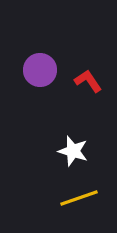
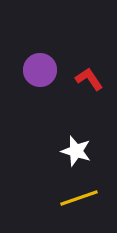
red L-shape: moved 1 px right, 2 px up
white star: moved 3 px right
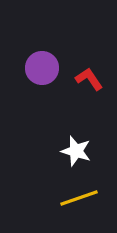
purple circle: moved 2 px right, 2 px up
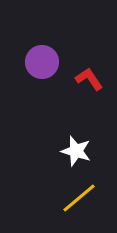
purple circle: moved 6 px up
yellow line: rotated 21 degrees counterclockwise
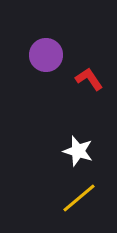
purple circle: moved 4 px right, 7 px up
white star: moved 2 px right
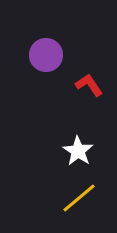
red L-shape: moved 6 px down
white star: rotated 16 degrees clockwise
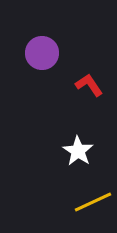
purple circle: moved 4 px left, 2 px up
yellow line: moved 14 px right, 4 px down; rotated 15 degrees clockwise
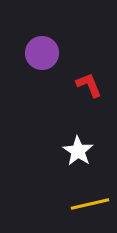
red L-shape: rotated 12 degrees clockwise
yellow line: moved 3 px left, 2 px down; rotated 12 degrees clockwise
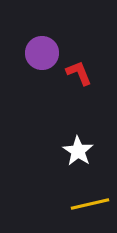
red L-shape: moved 10 px left, 12 px up
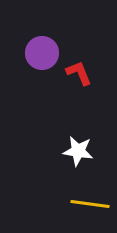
white star: rotated 24 degrees counterclockwise
yellow line: rotated 21 degrees clockwise
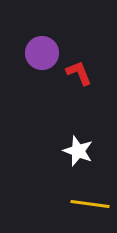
white star: rotated 12 degrees clockwise
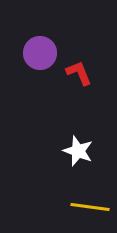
purple circle: moved 2 px left
yellow line: moved 3 px down
